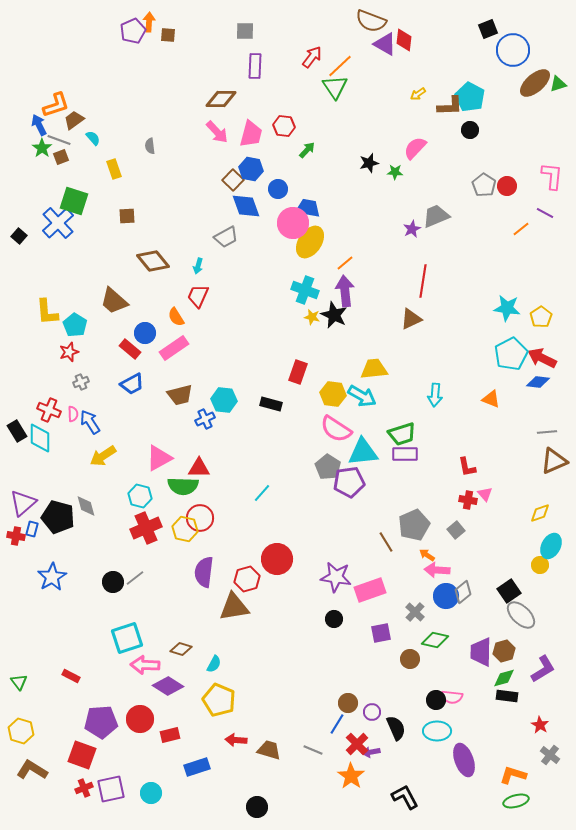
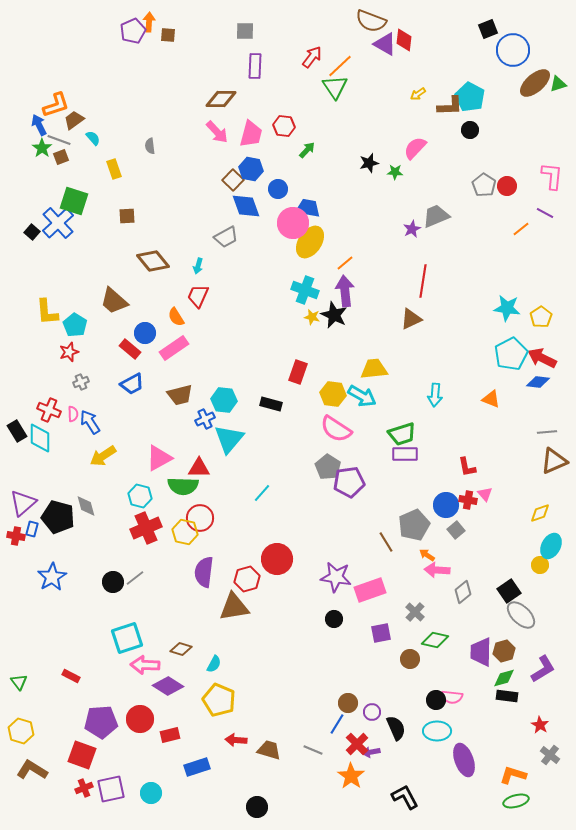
black square at (19, 236): moved 13 px right, 4 px up
cyan triangle at (363, 452): moved 134 px left, 13 px up; rotated 44 degrees counterclockwise
yellow hexagon at (185, 529): moved 3 px down
blue circle at (446, 596): moved 91 px up
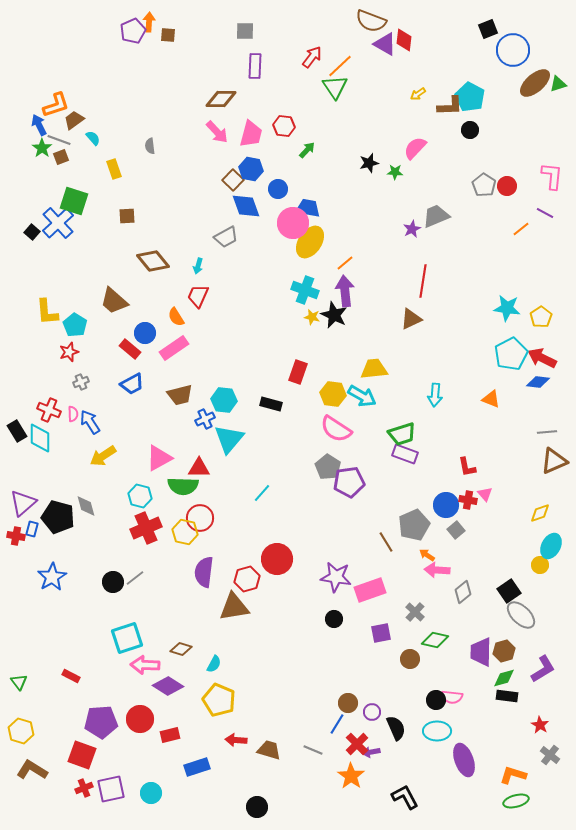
purple rectangle at (405, 454): rotated 20 degrees clockwise
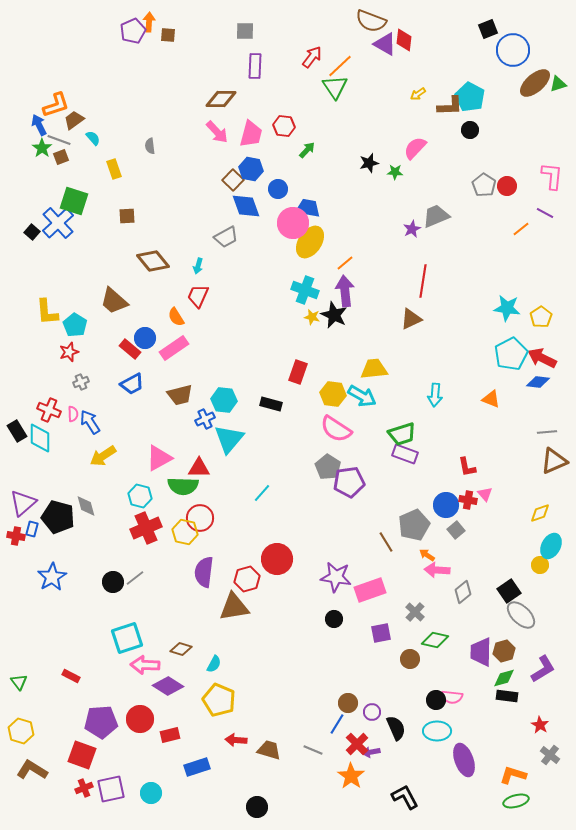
blue circle at (145, 333): moved 5 px down
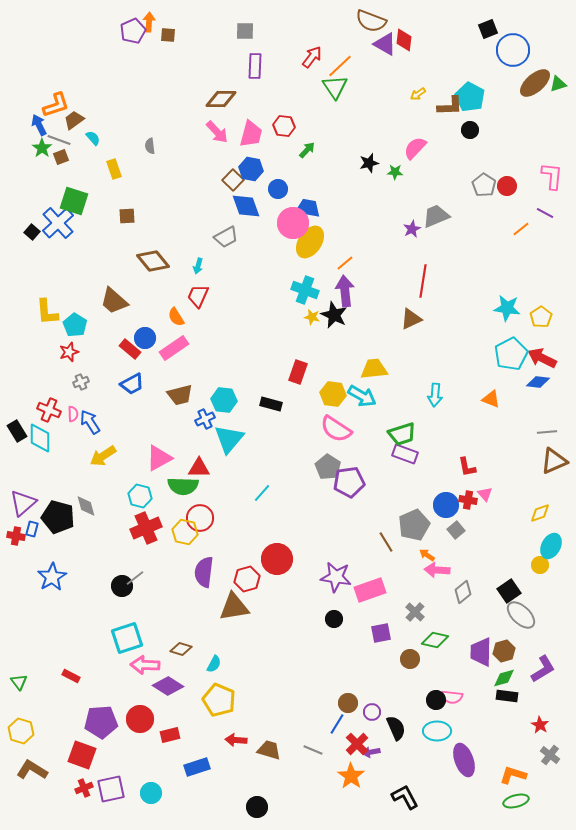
black circle at (113, 582): moved 9 px right, 4 px down
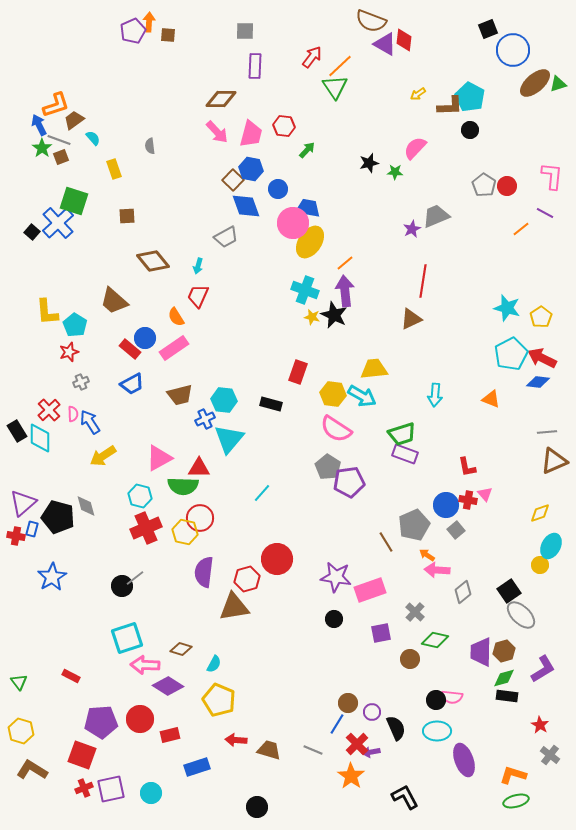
cyan star at (507, 308): rotated 8 degrees clockwise
red cross at (49, 410): rotated 25 degrees clockwise
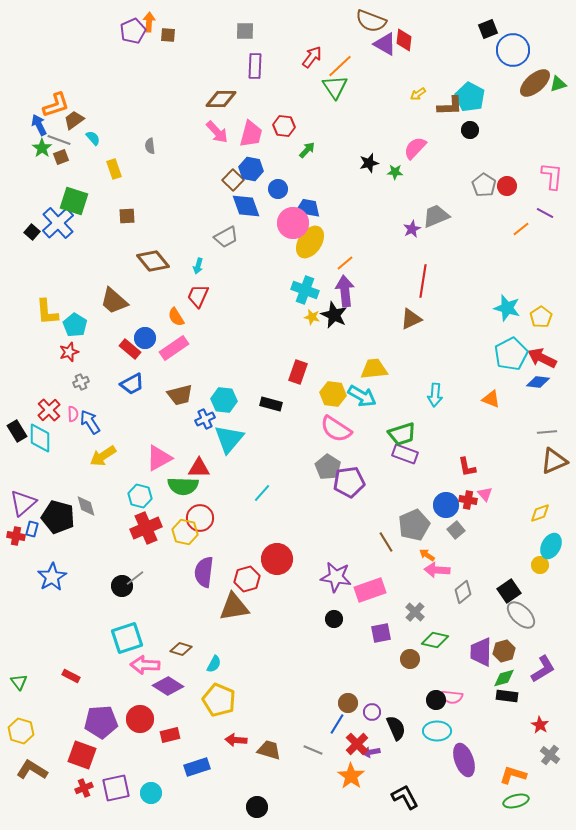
purple square at (111, 789): moved 5 px right, 1 px up
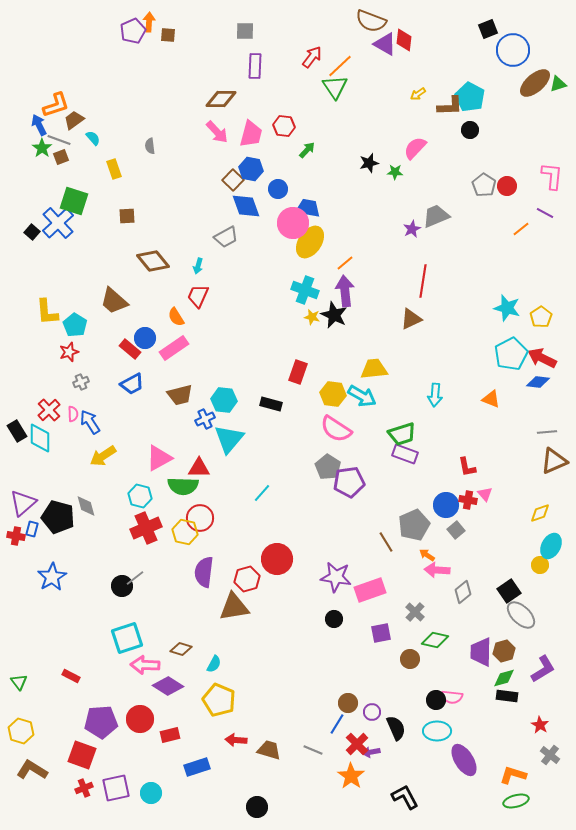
purple ellipse at (464, 760): rotated 12 degrees counterclockwise
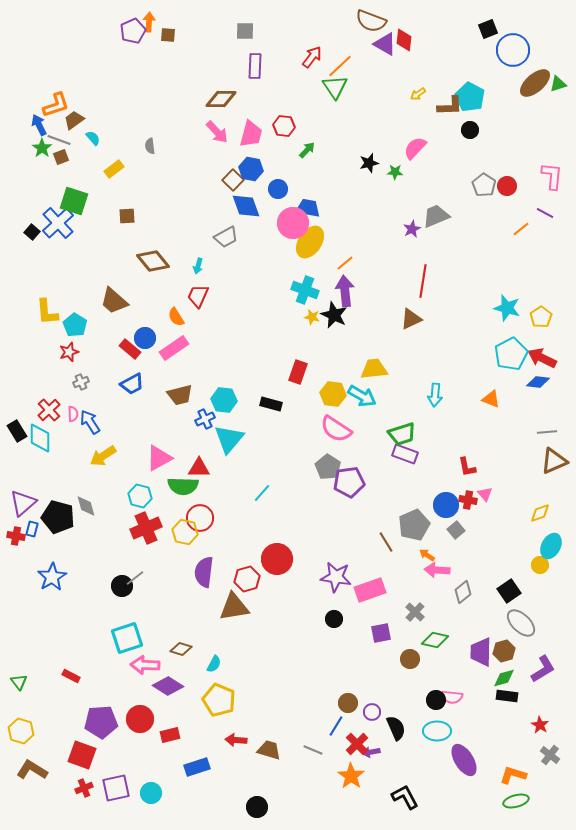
yellow rectangle at (114, 169): rotated 72 degrees clockwise
gray ellipse at (521, 615): moved 8 px down
blue line at (337, 724): moved 1 px left, 2 px down
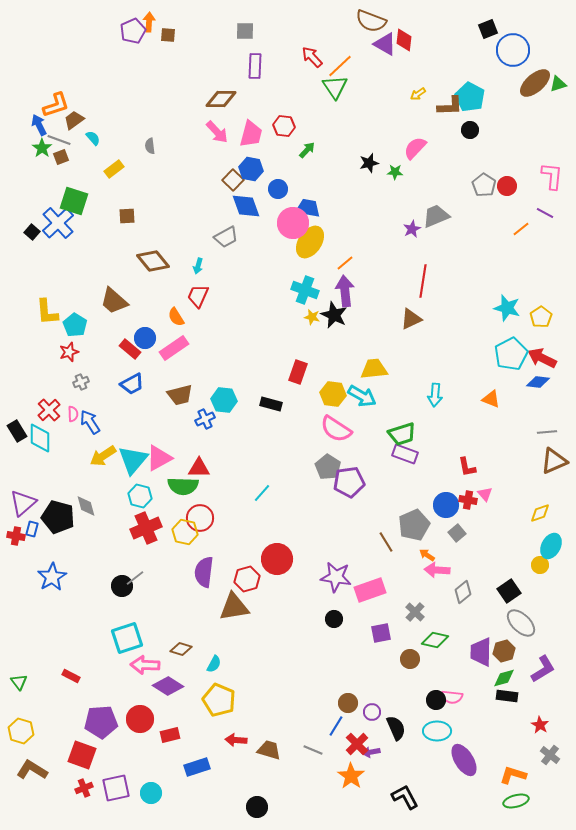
red arrow at (312, 57): rotated 80 degrees counterclockwise
cyan triangle at (229, 439): moved 96 px left, 21 px down
gray square at (456, 530): moved 1 px right, 3 px down
